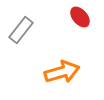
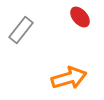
orange arrow: moved 7 px right, 6 px down
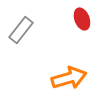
red ellipse: moved 2 px right, 2 px down; rotated 20 degrees clockwise
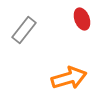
gray rectangle: moved 3 px right
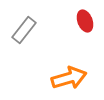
red ellipse: moved 3 px right, 2 px down
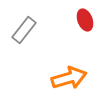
red ellipse: moved 1 px up
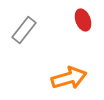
red ellipse: moved 2 px left
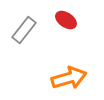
red ellipse: moved 17 px left; rotated 35 degrees counterclockwise
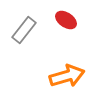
orange arrow: moved 2 px left, 2 px up
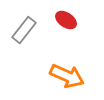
orange arrow: rotated 40 degrees clockwise
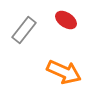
orange arrow: moved 3 px left, 4 px up
